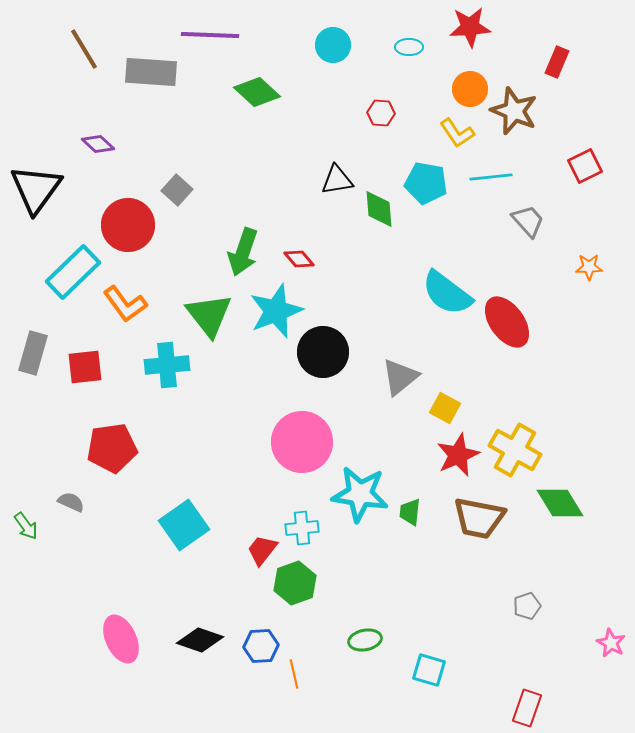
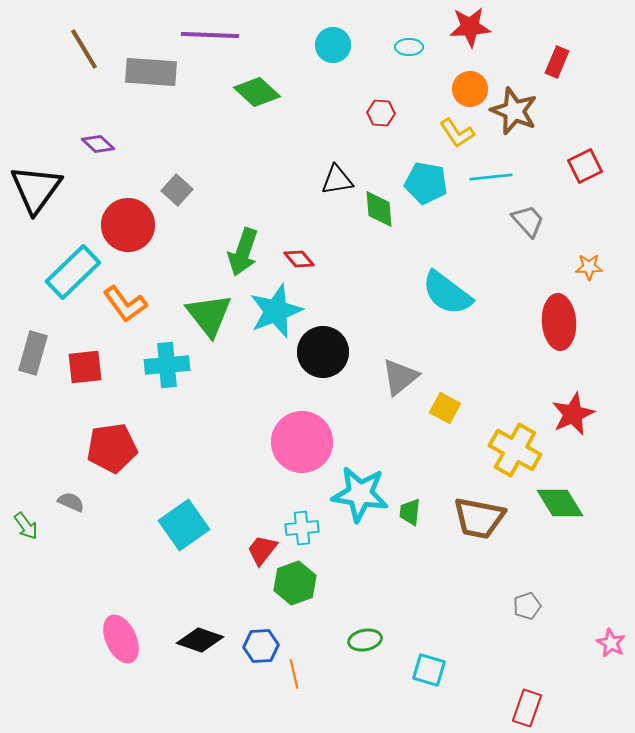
red ellipse at (507, 322): moved 52 px right; rotated 32 degrees clockwise
red star at (458, 455): moved 115 px right, 41 px up
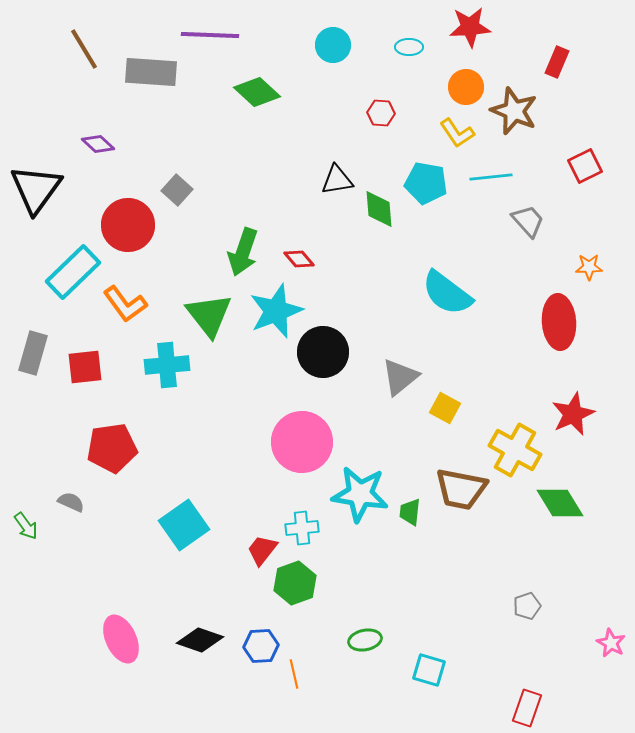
orange circle at (470, 89): moved 4 px left, 2 px up
brown trapezoid at (479, 518): moved 18 px left, 29 px up
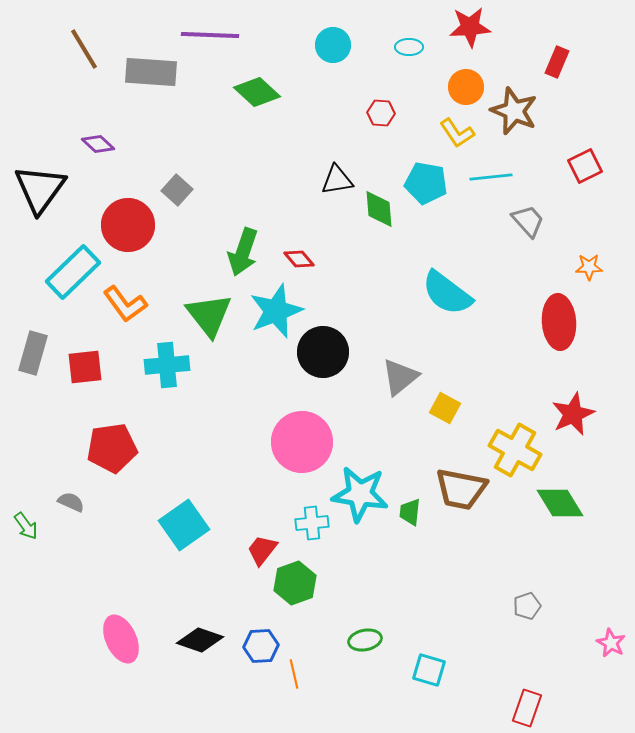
black triangle at (36, 189): moved 4 px right
cyan cross at (302, 528): moved 10 px right, 5 px up
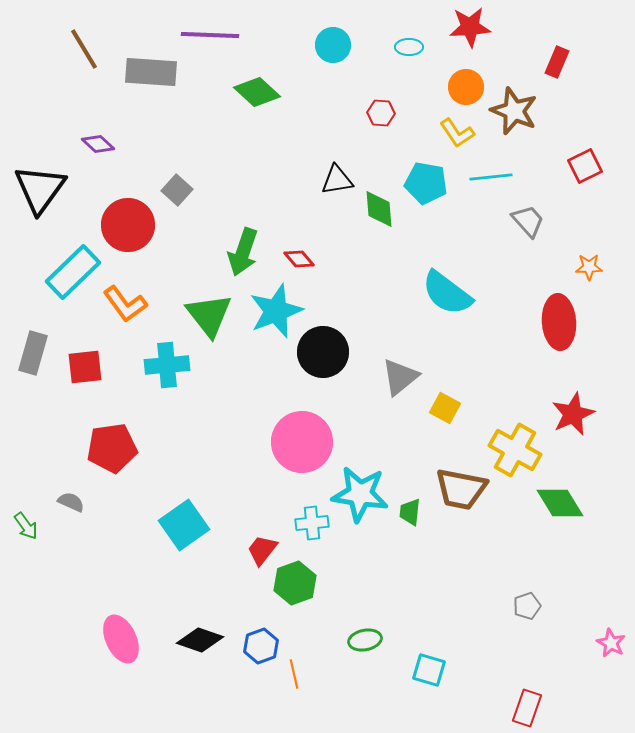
blue hexagon at (261, 646): rotated 16 degrees counterclockwise
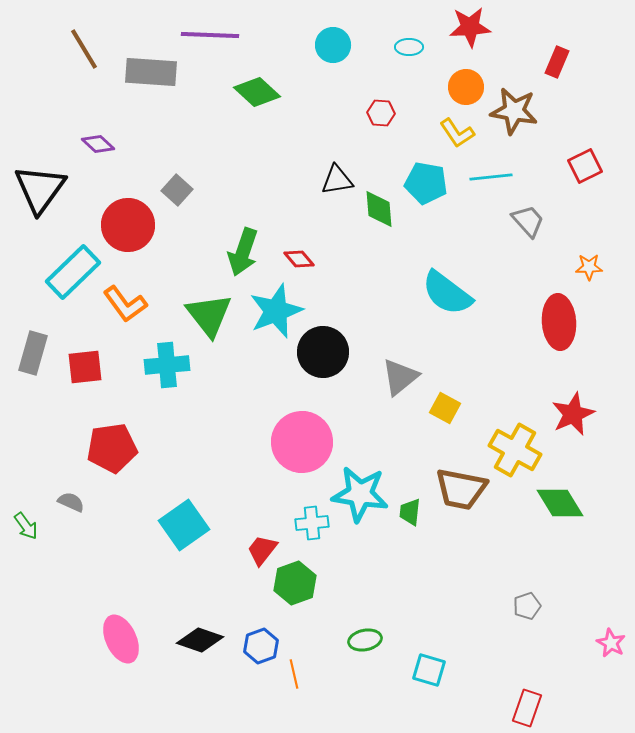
brown star at (514, 111): rotated 12 degrees counterclockwise
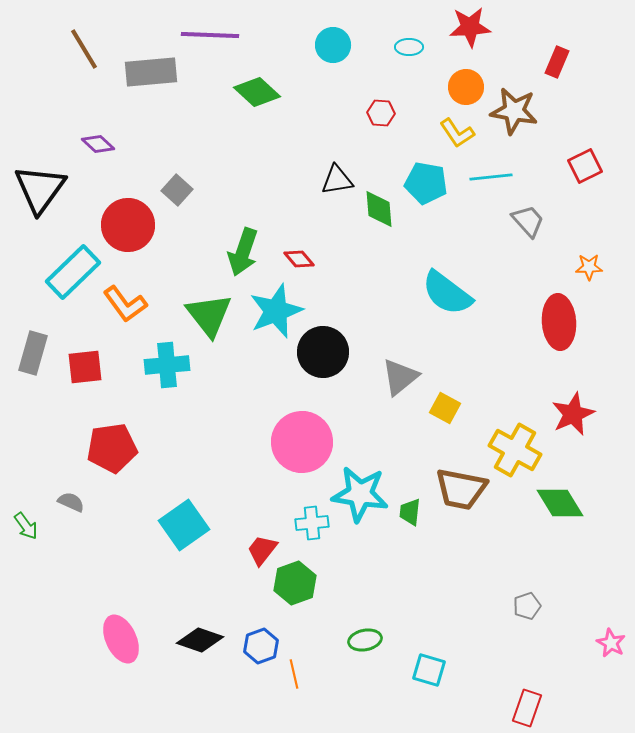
gray rectangle at (151, 72): rotated 9 degrees counterclockwise
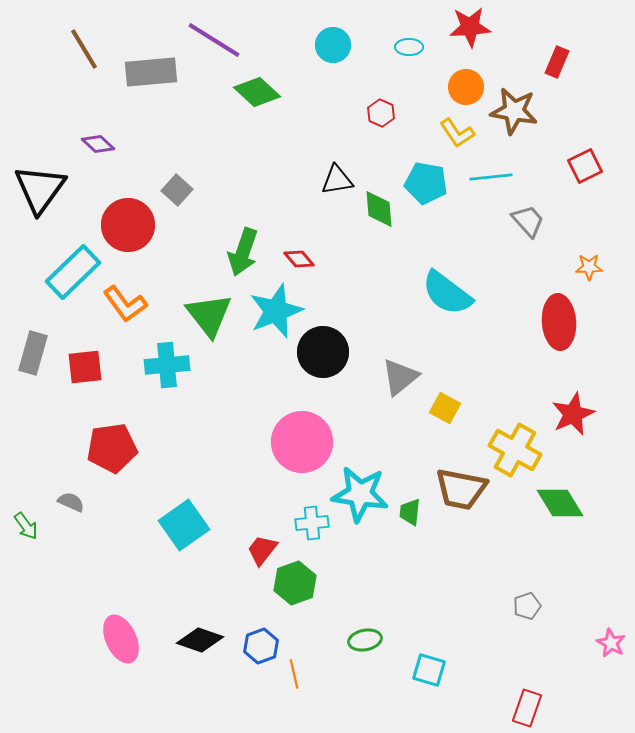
purple line at (210, 35): moved 4 px right, 5 px down; rotated 30 degrees clockwise
red hexagon at (381, 113): rotated 20 degrees clockwise
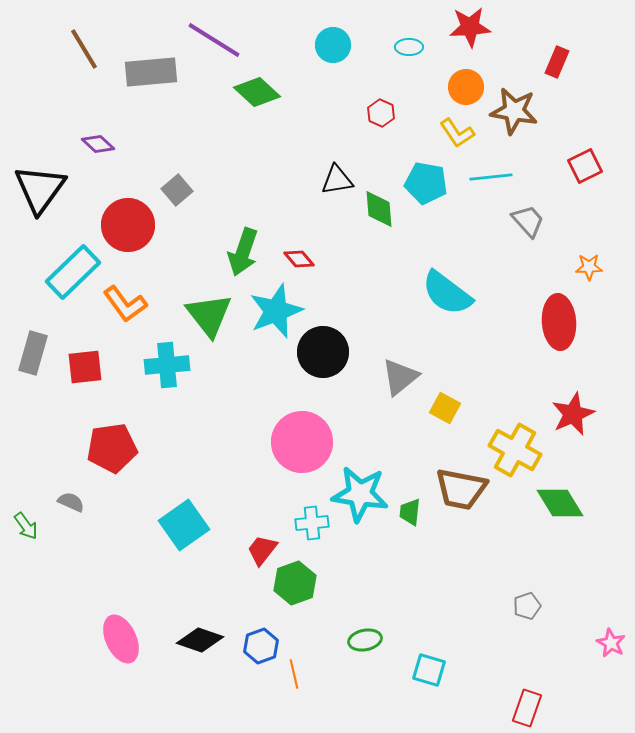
gray square at (177, 190): rotated 8 degrees clockwise
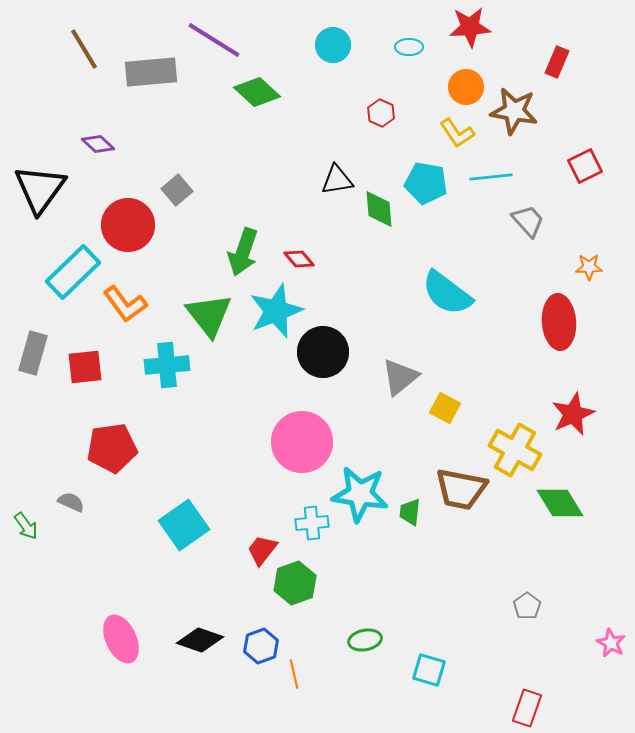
gray pentagon at (527, 606): rotated 16 degrees counterclockwise
